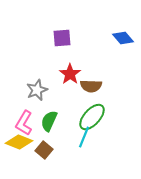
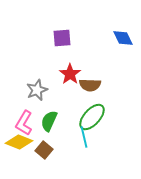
blue diamond: rotated 15 degrees clockwise
brown semicircle: moved 1 px left, 1 px up
cyan line: rotated 35 degrees counterclockwise
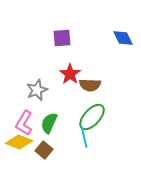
green semicircle: moved 2 px down
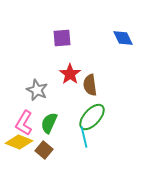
brown semicircle: rotated 80 degrees clockwise
gray star: rotated 25 degrees counterclockwise
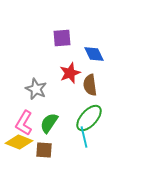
blue diamond: moved 29 px left, 16 px down
red star: moved 1 px up; rotated 15 degrees clockwise
gray star: moved 1 px left, 1 px up
green ellipse: moved 3 px left, 1 px down
green semicircle: rotated 10 degrees clockwise
brown square: rotated 36 degrees counterclockwise
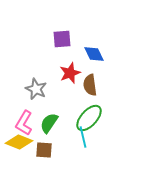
purple square: moved 1 px down
cyan line: moved 1 px left
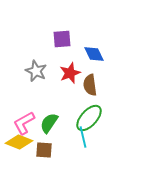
gray star: moved 18 px up
pink L-shape: rotated 30 degrees clockwise
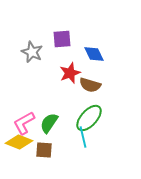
gray star: moved 4 px left, 19 px up
brown semicircle: rotated 65 degrees counterclockwise
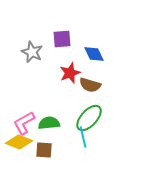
green semicircle: rotated 50 degrees clockwise
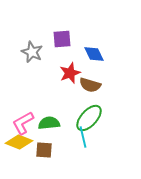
pink L-shape: moved 1 px left
